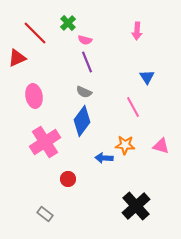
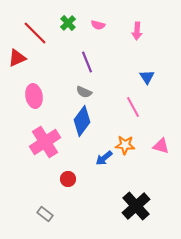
pink semicircle: moved 13 px right, 15 px up
blue arrow: rotated 42 degrees counterclockwise
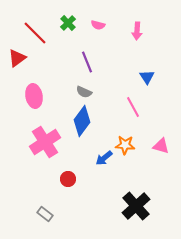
red triangle: rotated 12 degrees counterclockwise
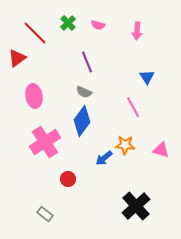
pink triangle: moved 4 px down
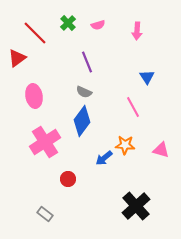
pink semicircle: rotated 32 degrees counterclockwise
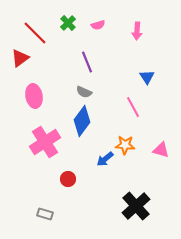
red triangle: moved 3 px right
blue arrow: moved 1 px right, 1 px down
gray rectangle: rotated 21 degrees counterclockwise
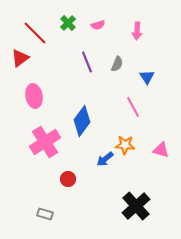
gray semicircle: moved 33 px right, 28 px up; rotated 91 degrees counterclockwise
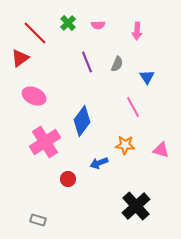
pink semicircle: rotated 16 degrees clockwise
pink ellipse: rotated 55 degrees counterclockwise
blue arrow: moved 6 px left, 4 px down; rotated 18 degrees clockwise
gray rectangle: moved 7 px left, 6 px down
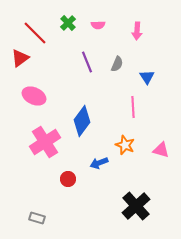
pink line: rotated 25 degrees clockwise
orange star: rotated 18 degrees clockwise
gray rectangle: moved 1 px left, 2 px up
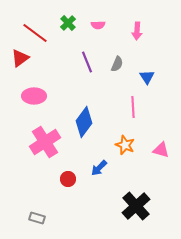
red line: rotated 8 degrees counterclockwise
pink ellipse: rotated 25 degrees counterclockwise
blue diamond: moved 2 px right, 1 px down
blue arrow: moved 5 px down; rotated 24 degrees counterclockwise
